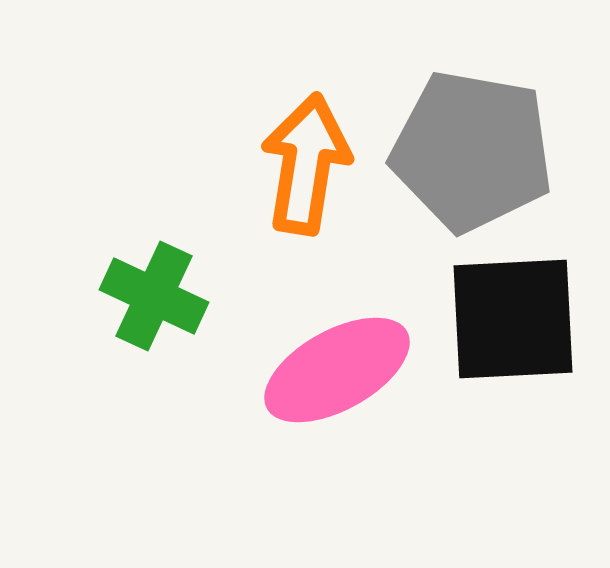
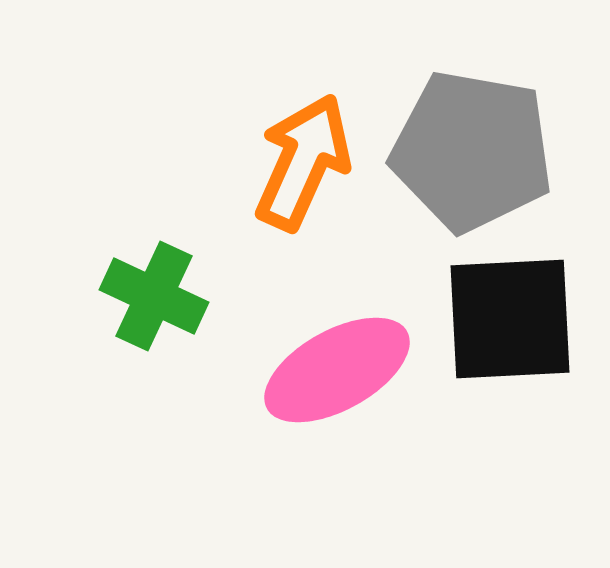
orange arrow: moved 3 px left, 2 px up; rotated 15 degrees clockwise
black square: moved 3 px left
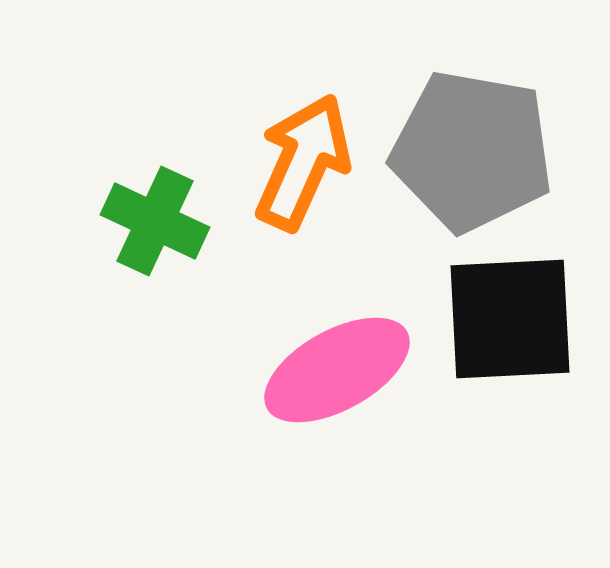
green cross: moved 1 px right, 75 px up
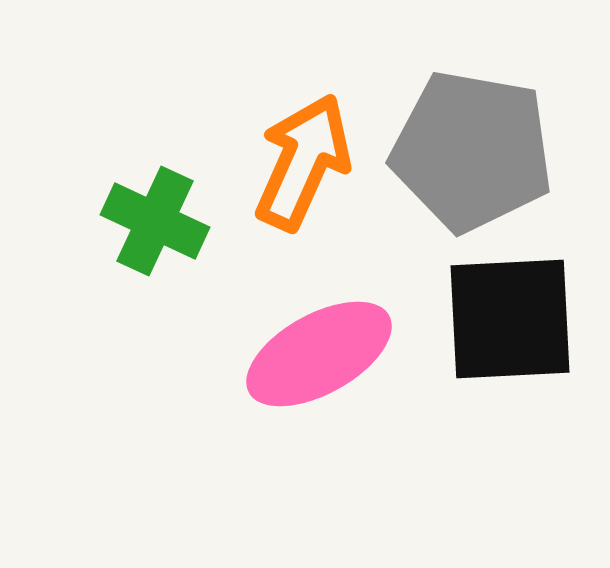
pink ellipse: moved 18 px left, 16 px up
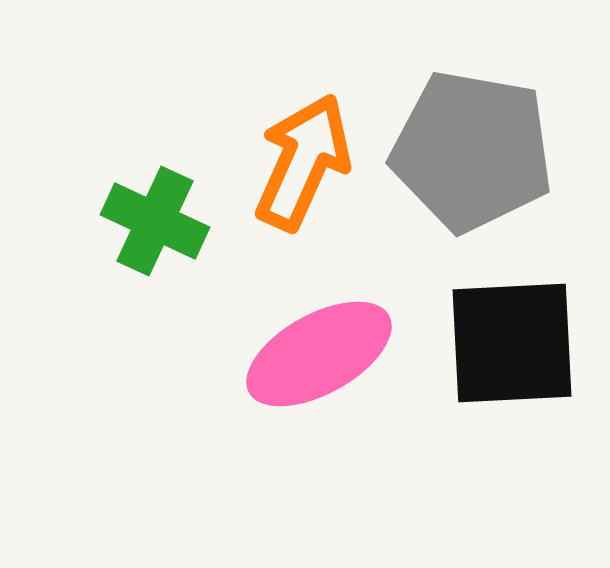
black square: moved 2 px right, 24 px down
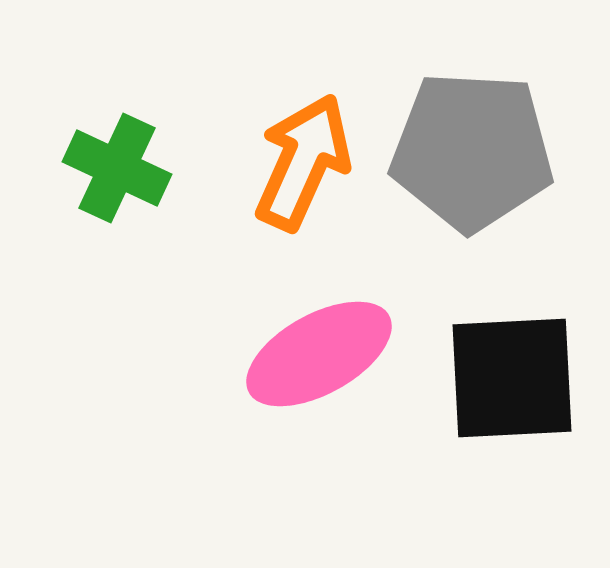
gray pentagon: rotated 7 degrees counterclockwise
green cross: moved 38 px left, 53 px up
black square: moved 35 px down
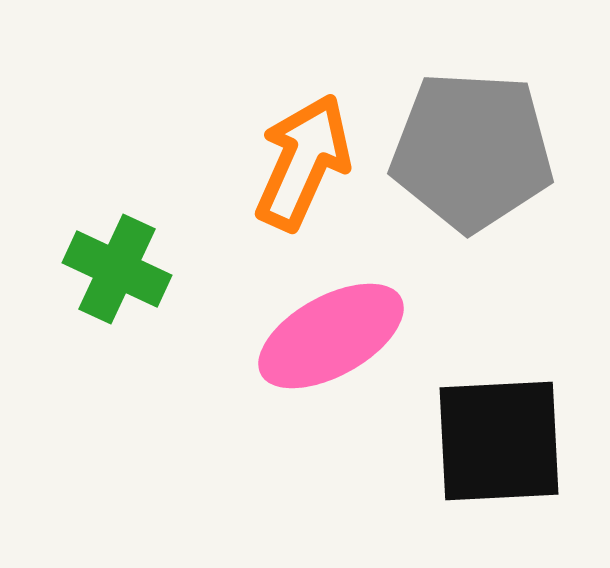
green cross: moved 101 px down
pink ellipse: moved 12 px right, 18 px up
black square: moved 13 px left, 63 px down
